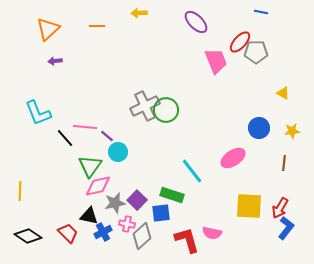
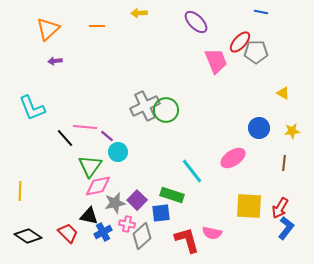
cyan L-shape: moved 6 px left, 5 px up
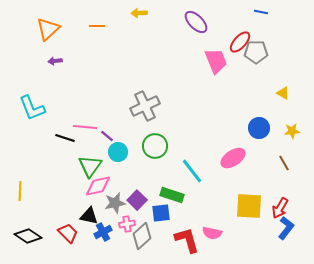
green circle: moved 11 px left, 36 px down
black line: rotated 30 degrees counterclockwise
brown line: rotated 35 degrees counterclockwise
pink cross: rotated 21 degrees counterclockwise
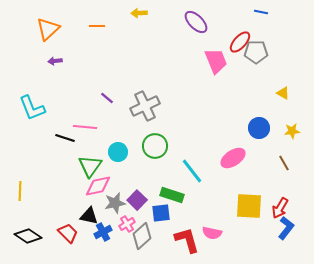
purple line: moved 38 px up
pink cross: rotated 21 degrees counterclockwise
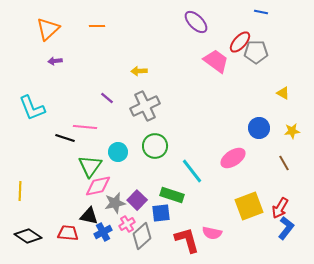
yellow arrow: moved 58 px down
pink trapezoid: rotated 32 degrees counterclockwise
yellow square: rotated 24 degrees counterclockwise
red trapezoid: rotated 40 degrees counterclockwise
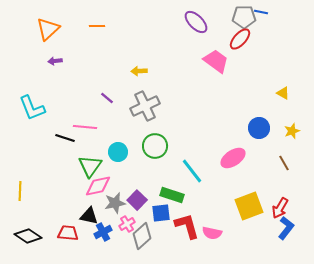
red ellipse: moved 3 px up
gray pentagon: moved 12 px left, 35 px up
yellow star: rotated 14 degrees counterclockwise
red L-shape: moved 14 px up
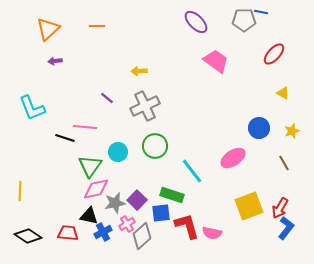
gray pentagon: moved 3 px down
red ellipse: moved 34 px right, 15 px down
pink diamond: moved 2 px left, 3 px down
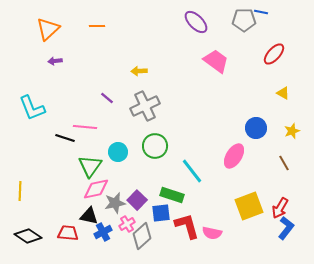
blue circle: moved 3 px left
pink ellipse: moved 1 px right, 2 px up; rotated 25 degrees counterclockwise
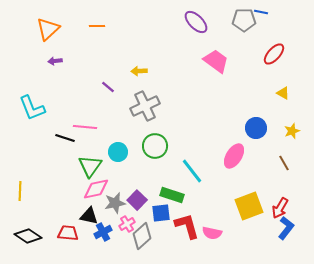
purple line: moved 1 px right, 11 px up
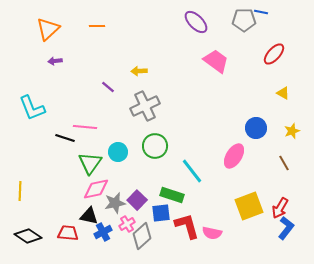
green triangle: moved 3 px up
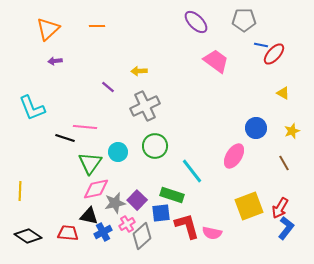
blue line: moved 33 px down
